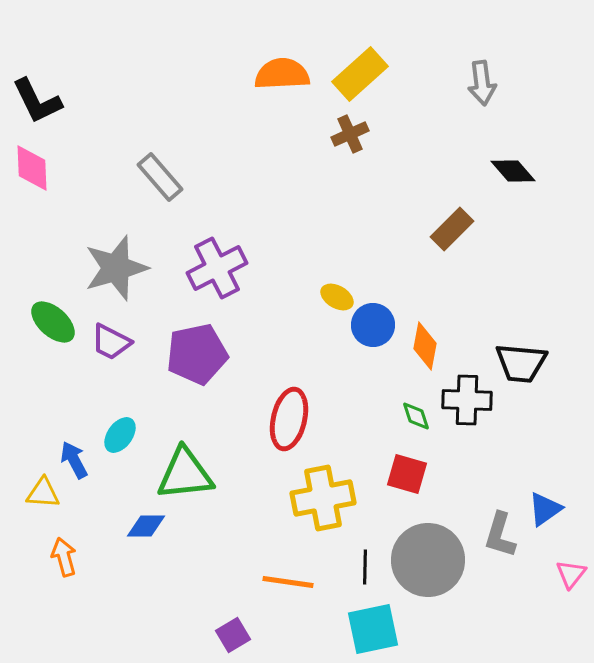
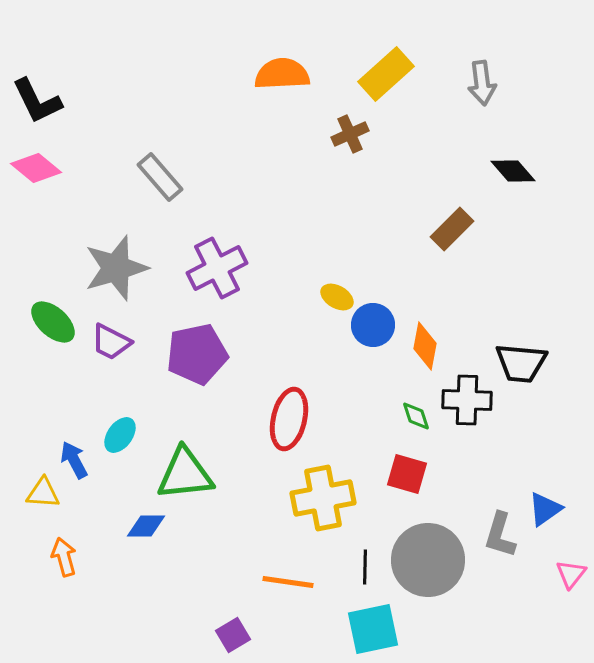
yellow rectangle: moved 26 px right
pink diamond: moved 4 px right; rotated 48 degrees counterclockwise
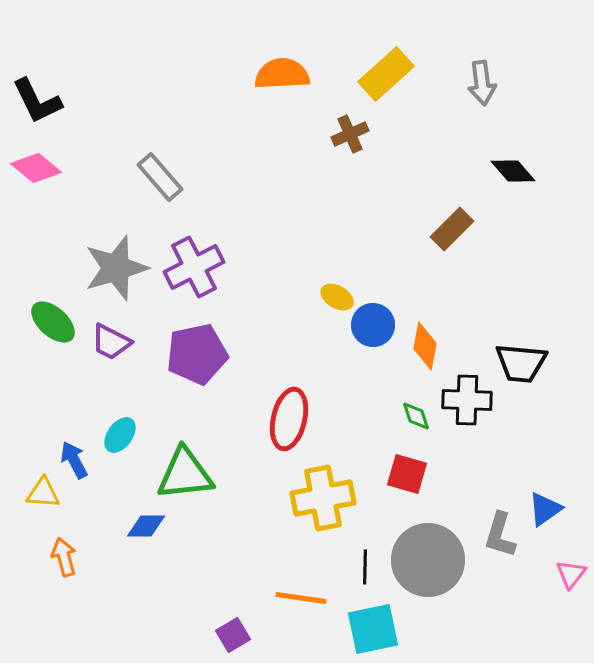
purple cross: moved 23 px left, 1 px up
orange line: moved 13 px right, 16 px down
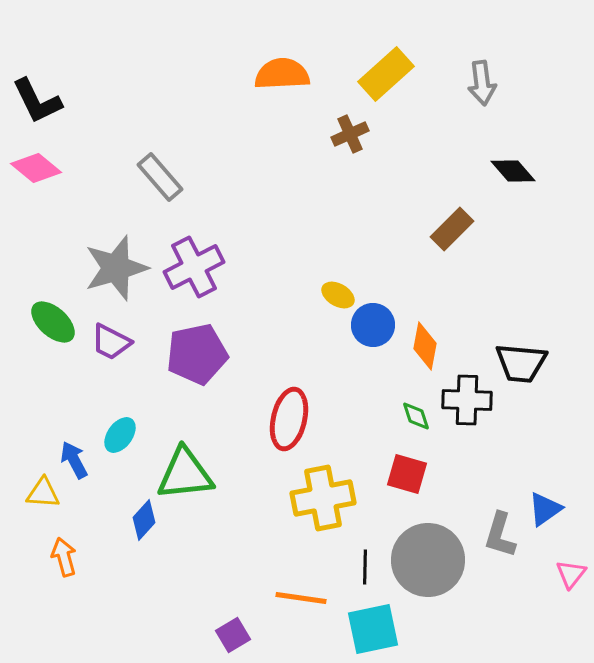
yellow ellipse: moved 1 px right, 2 px up
blue diamond: moved 2 px left, 6 px up; rotated 48 degrees counterclockwise
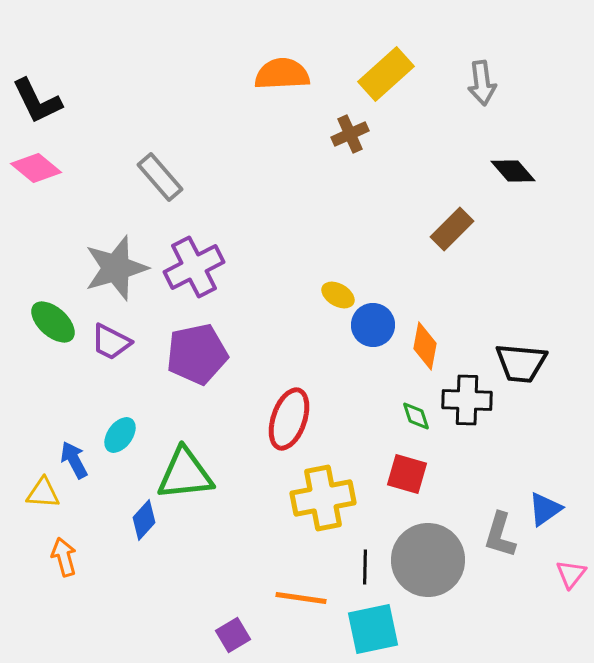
red ellipse: rotated 6 degrees clockwise
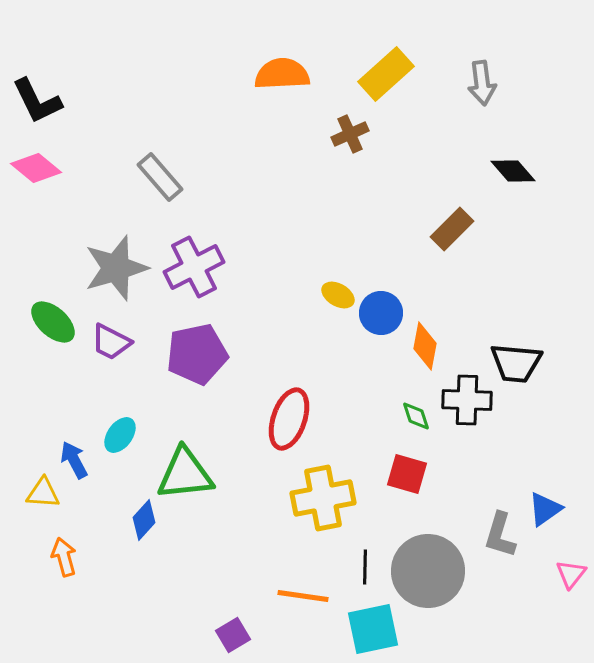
blue circle: moved 8 px right, 12 px up
black trapezoid: moved 5 px left
gray circle: moved 11 px down
orange line: moved 2 px right, 2 px up
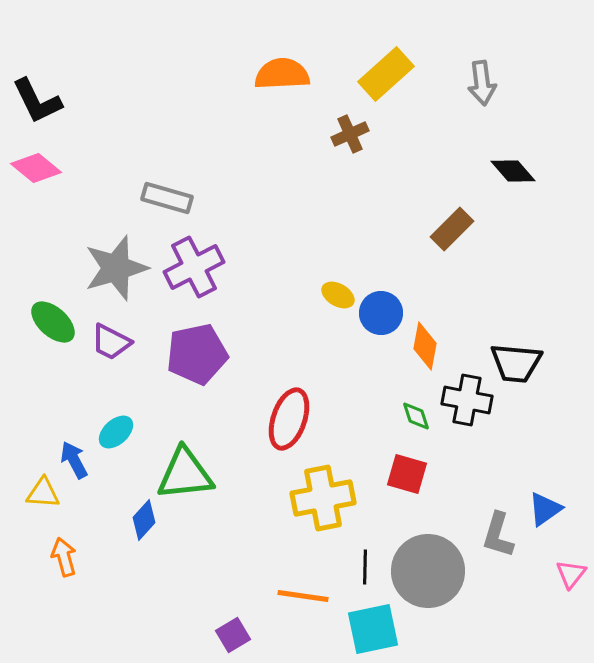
gray rectangle: moved 7 px right, 21 px down; rotated 33 degrees counterclockwise
black cross: rotated 9 degrees clockwise
cyan ellipse: moved 4 px left, 3 px up; rotated 12 degrees clockwise
gray L-shape: moved 2 px left
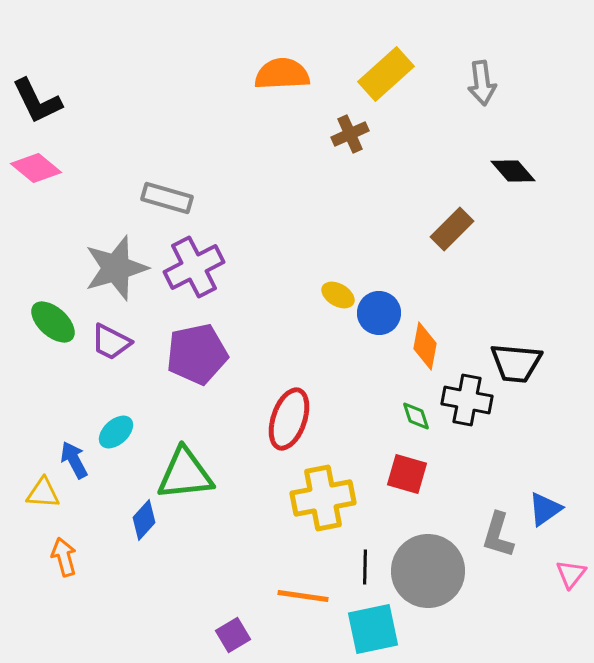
blue circle: moved 2 px left
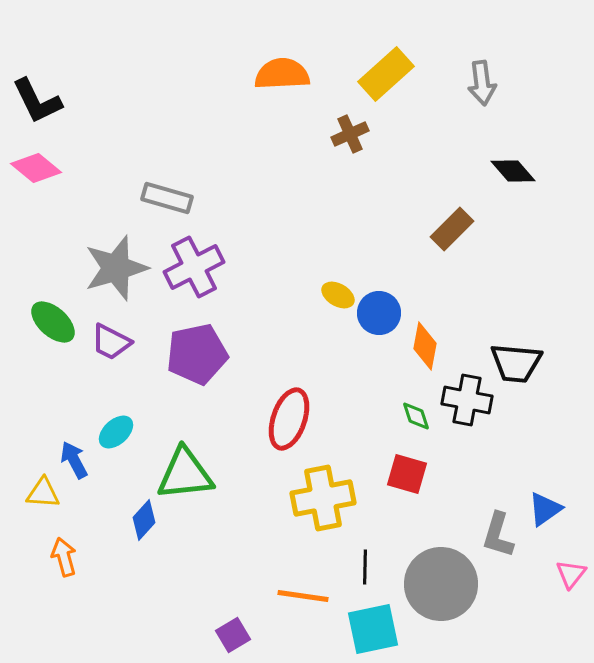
gray circle: moved 13 px right, 13 px down
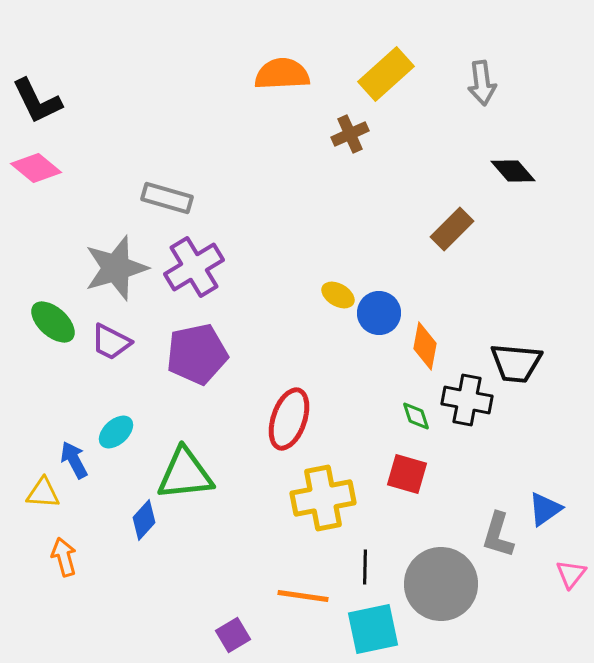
purple cross: rotated 4 degrees counterclockwise
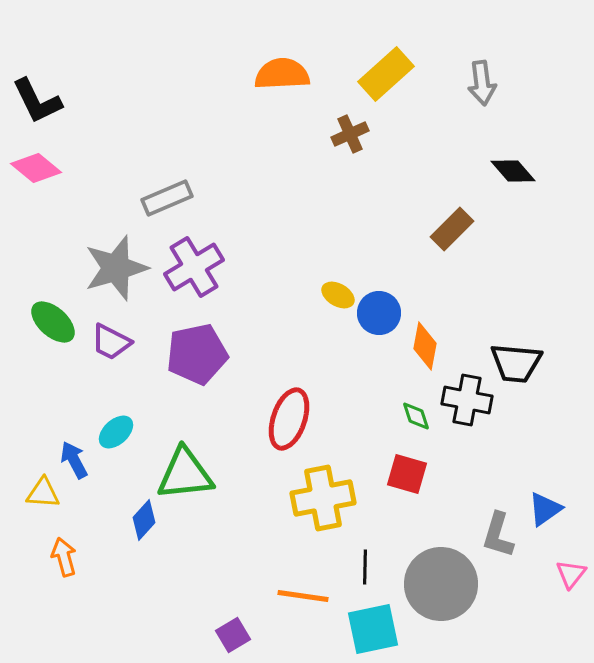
gray rectangle: rotated 39 degrees counterclockwise
